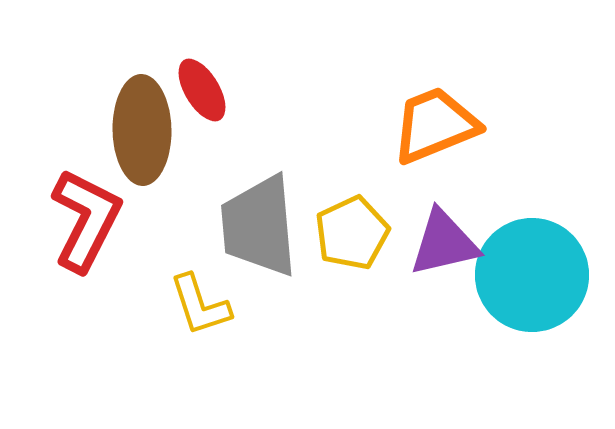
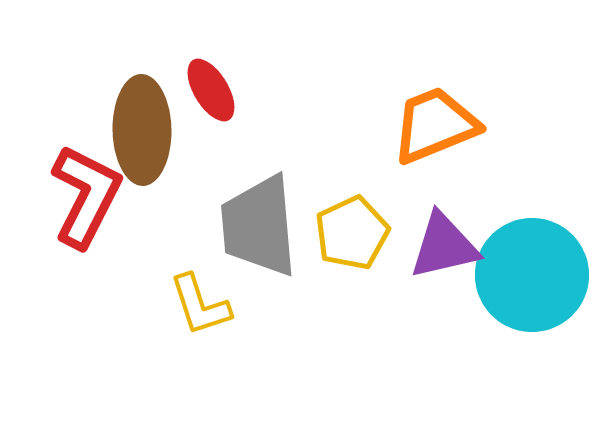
red ellipse: moved 9 px right
red L-shape: moved 24 px up
purple triangle: moved 3 px down
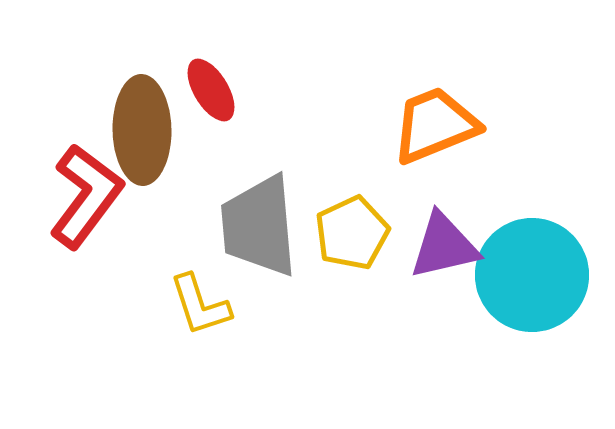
red L-shape: rotated 10 degrees clockwise
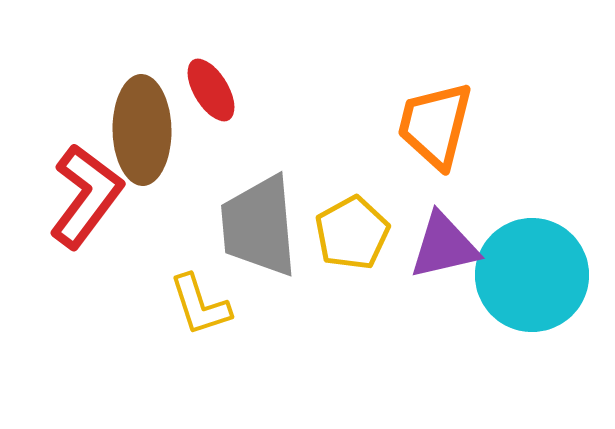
orange trapezoid: rotated 54 degrees counterclockwise
yellow pentagon: rotated 4 degrees counterclockwise
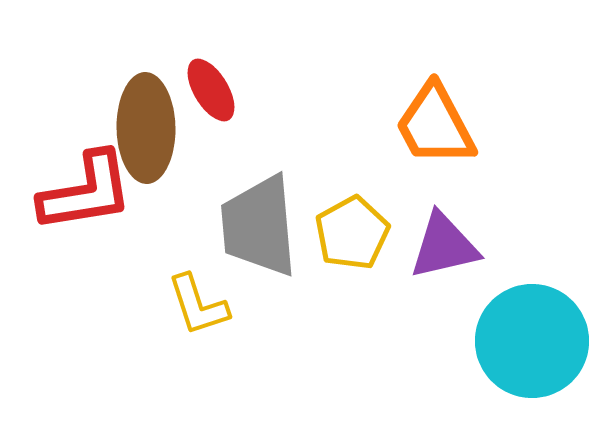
orange trapezoid: rotated 42 degrees counterclockwise
brown ellipse: moved 4 px right, 2 px up
red L-shape: moved 4 px up; rotated 44 degrees clockwise
cyan circle: moved 66 px down
yellow L-shape: moved 2 px left
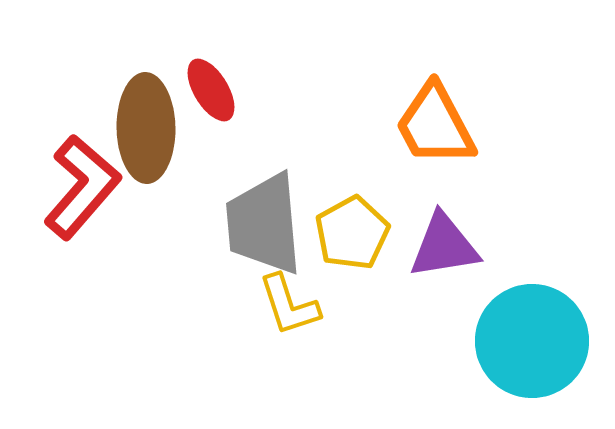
red L-shape: moved 4 px left, 5 px up; rotated 40 degrees counterclockwise
gray trapezoid: moved 5 px right, 2 px up
purple triangle: rotated 4 degrees clockwise
yellow L-shape: moved 91 px right
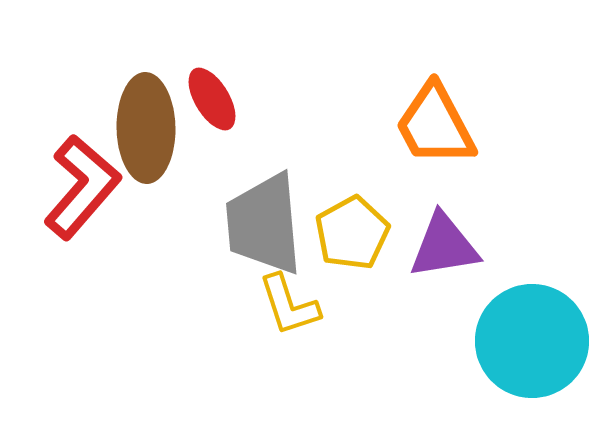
red ellipse: moved 1 px right, 9 px down
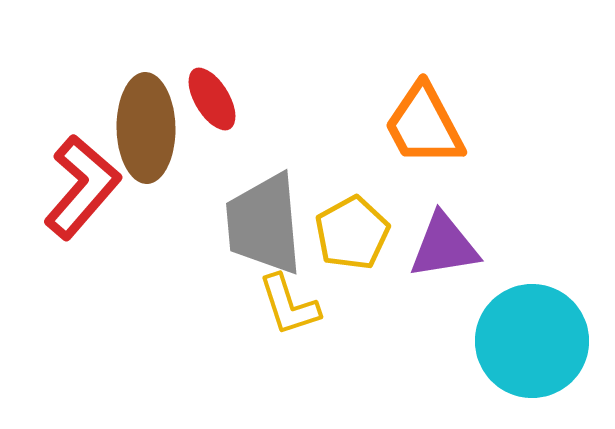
orange trapezoid: moved 11 px left
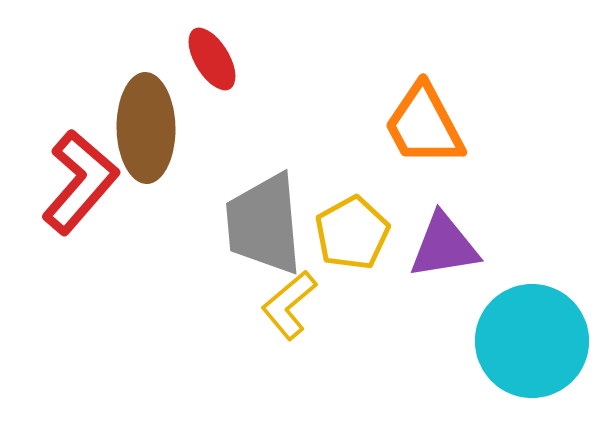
red ellipse: moved 40 px up
red L-shape: moved 2 px left, 5 px up
yellow L-shape: rotated 68 degrees clockwise
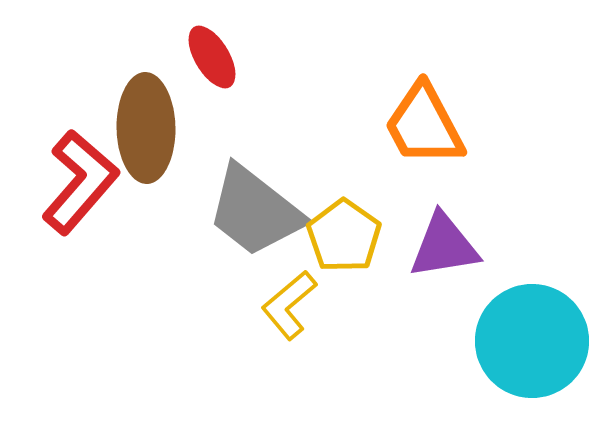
red ellipse: moved 2 px up
gray trapezoid: moved 9 px left, 13 px up; rotated 47 degrees counterclockwise
yellow pentagon: moved 8 px left, 3 px down; rotated 8 degrees counterclockwise
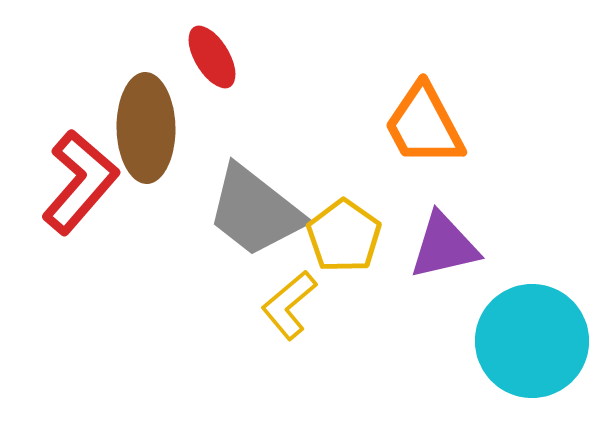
purple triangle: rotated 4 degrees counterclockwise
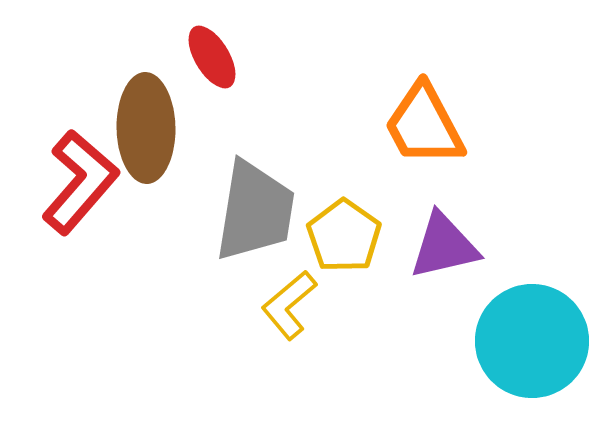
gray trapezoid: rotated 119 degrees counterclockwise
